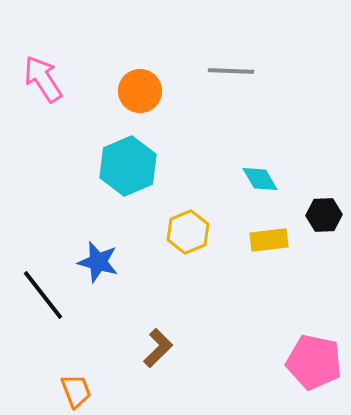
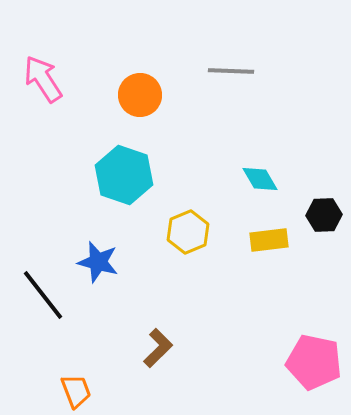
orange circle: moved 4 px down
cyan hexagon: moved 4 px left, 9 px down; rotated 18 degrees counterclockwise
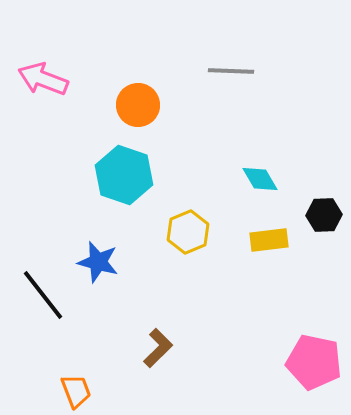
pink arrow: rotated 36 degrees counterclockwise
orange circle: moved 2 px left, 10 px down
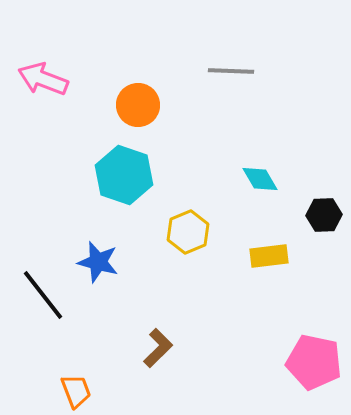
yellow rectangle: moved 16 px down
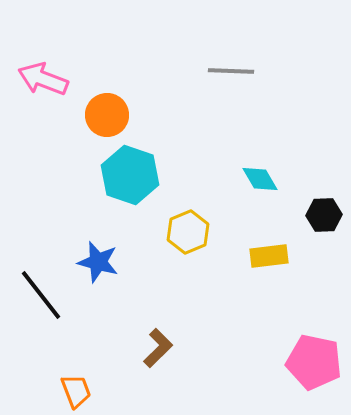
orange circle: moved 31 px left, 10 px down
cyan hexagon: moved 6 px right
black line: moved 2 px left
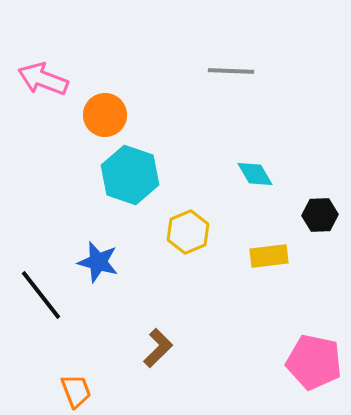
orange circle: moved 2 px left
cyan diamond: moved 5 px left, 5 px up
black hexagon: moved 4 px left
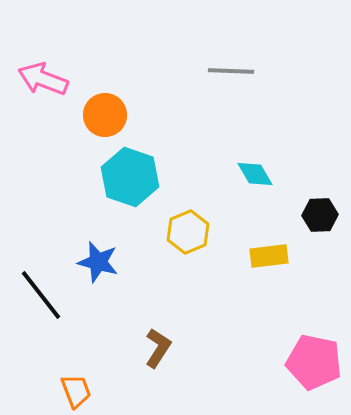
cyan hexagon: moved 2 px down
brown L-shape: rotated 12 degrees counterclockwise
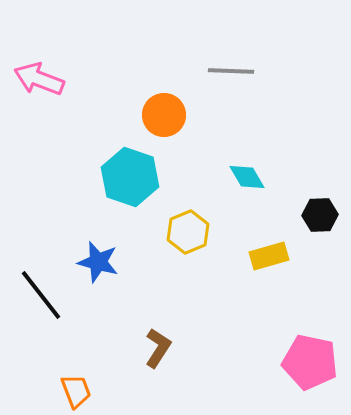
pink arrow: moved 4 px left
orange circle: moved 59 px right
cyan diamond: moved 8 px left, 3 px down
yellow rectangle: rotated 9 degrees counterclockwise
pink pentagon: moved 4 px left
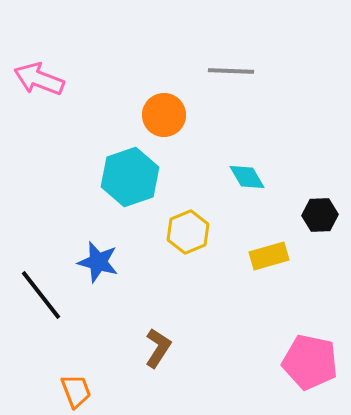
cyan hexagon: rotated 22 degrees clockwise
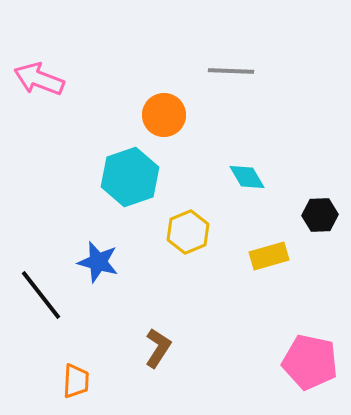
orange trapezoid: moved 10 px up; rotated 24 degrees clockwise
